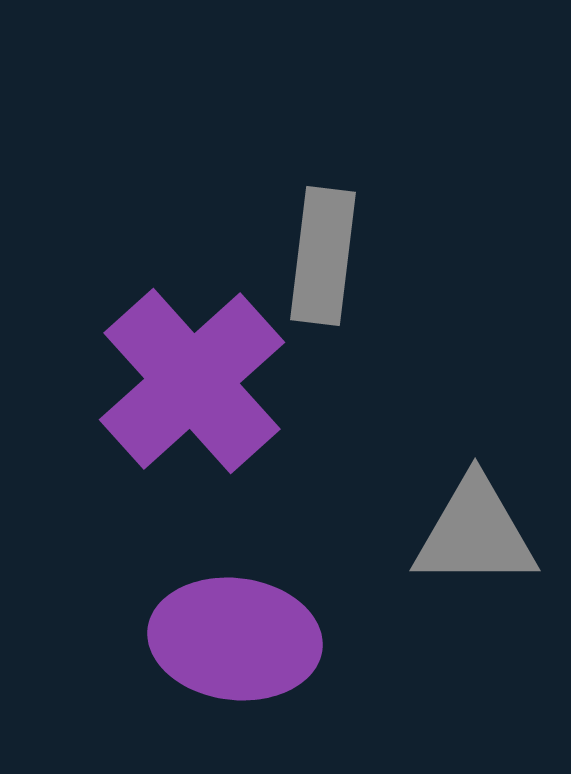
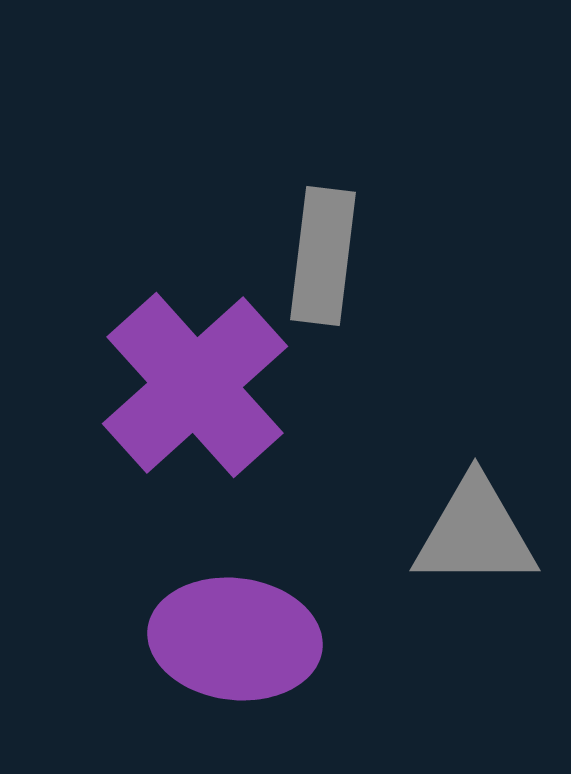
purple cross: moved 3 px right, 4 px down
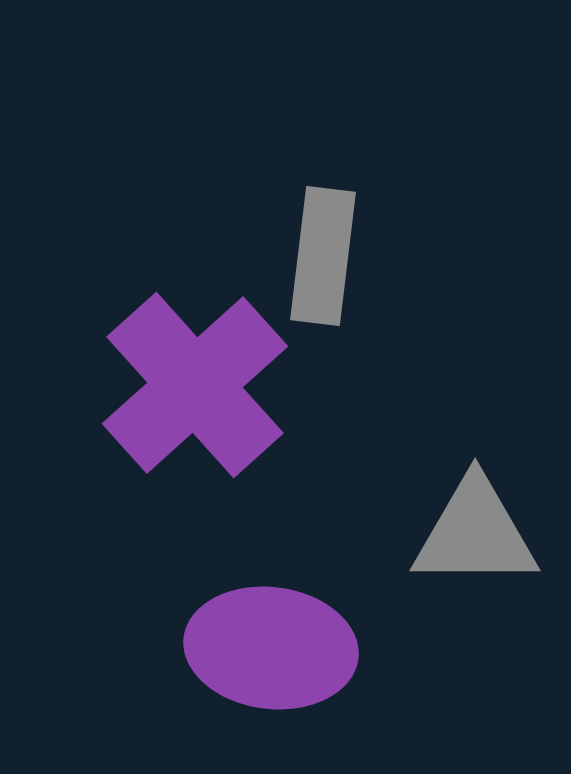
purple ellipse: moved 36 px right, 9 px down
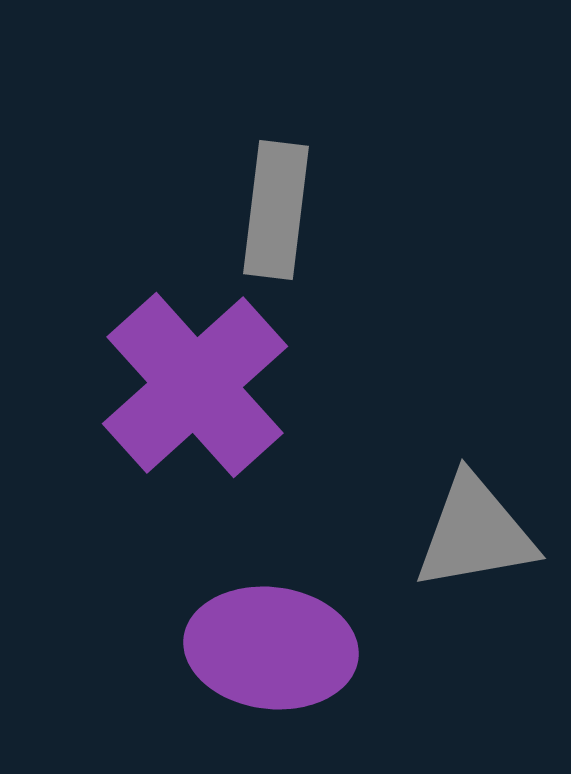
gray rectangle: moved 47 px left, 46 px up
gray triangle: rotated 10 degrees counterclockwise
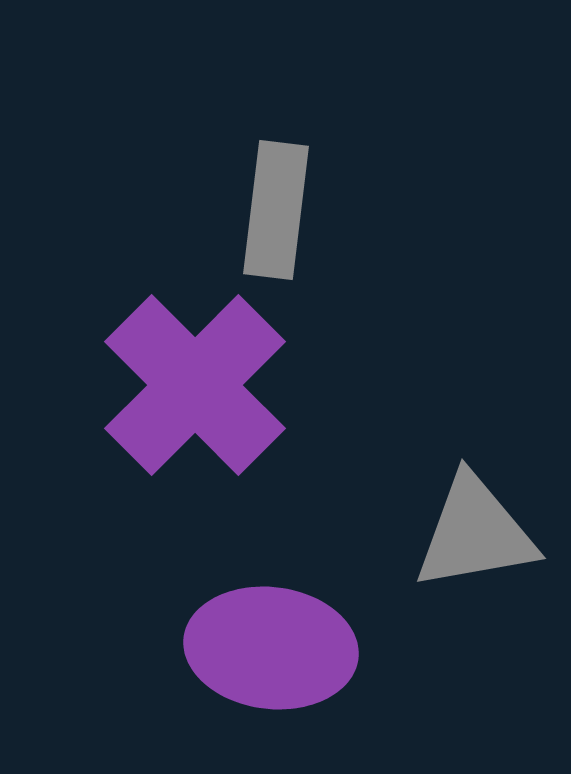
purple cross: rotated 3 degrees counterclockwise
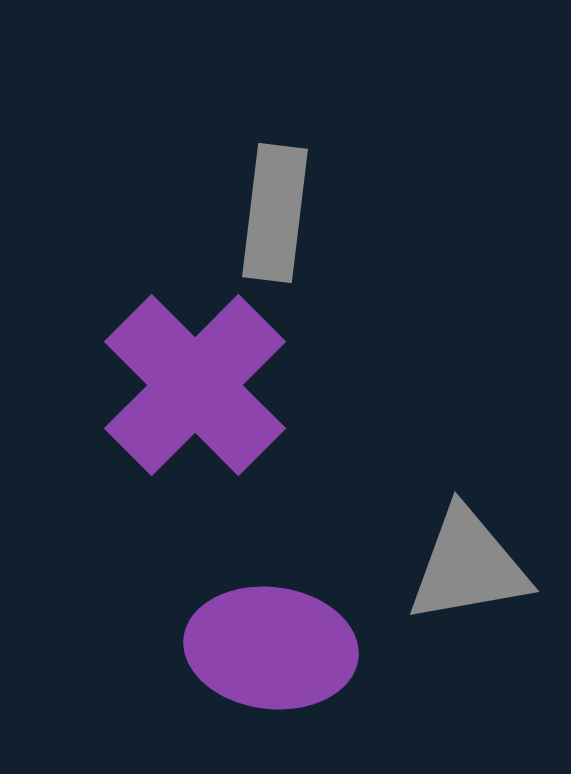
gray rectangle: moved 1 px left, 3 px down
gray triangle: moved 7 px left, 33 px down
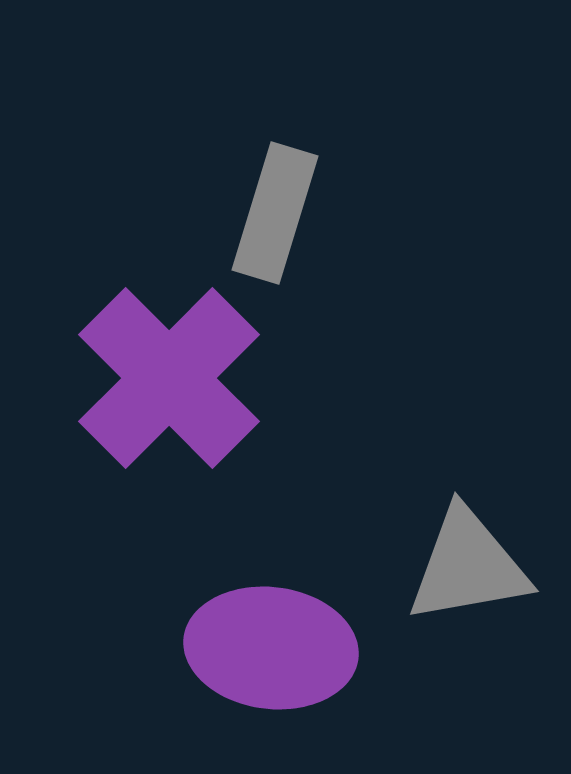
gray rectangle: rotated 10 degrees clockwise
purple cross: moved 26 px left, 7 px up
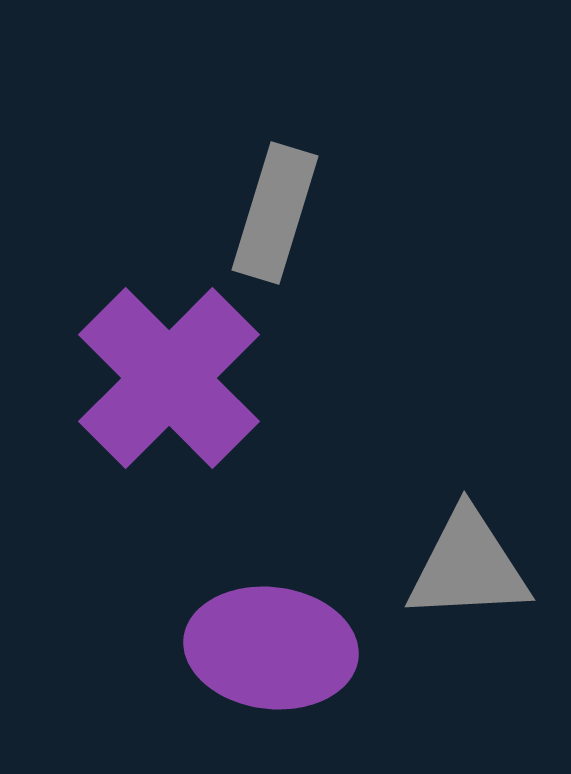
gray triangle: rotated 7 degrees clockwise
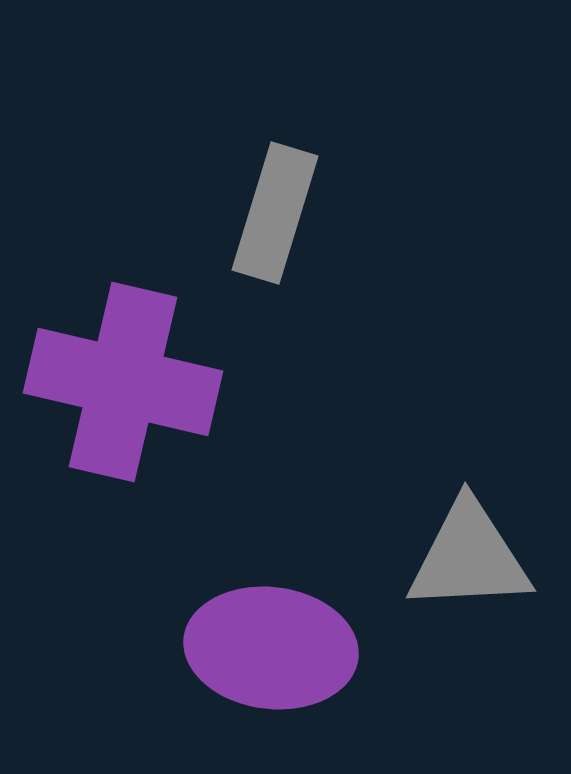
purple cross: moved 46 px left, 4 px down; rotated 32 degrees counterclockwise
gray triangle: moved 1 px right, 9 px up
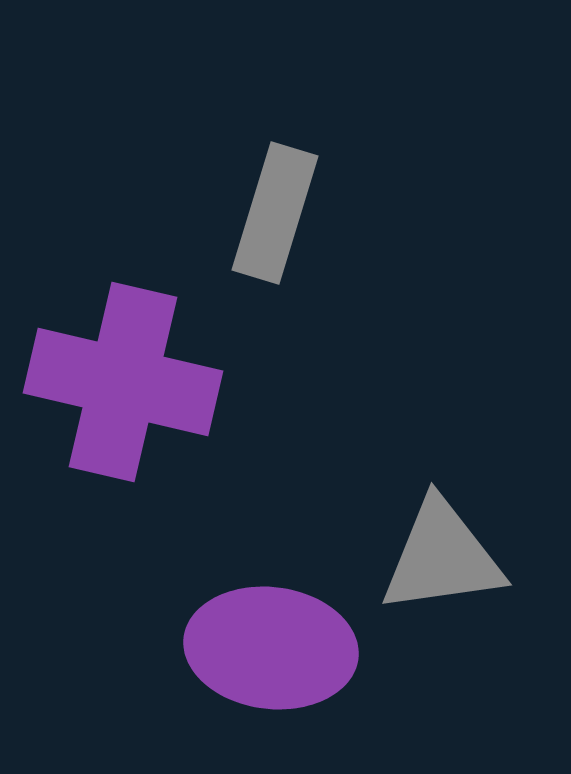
gray triangle: moved 27 px left; rotated 5 degrees counterclockwise
